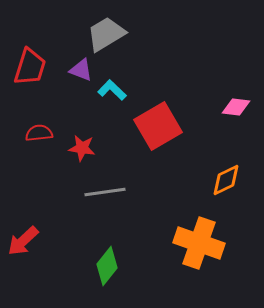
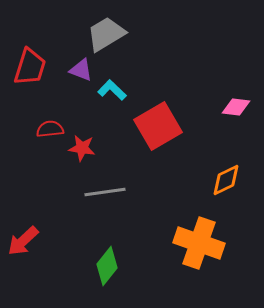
red semicircle: moved 11 px right, 4 px up
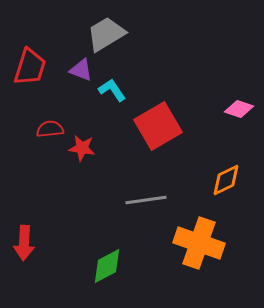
cyan L-shape: rotated 12 degrees clockwise
pink diamond: moved 3 px right, 2 px down; rotated 12 degrees clockwise
gray line: moved 41 px right, 8 px down
red arrow: moved 1 px right, 2 px down; rotated 44 degrees counterclockwise
green diamond: rotated 24 degrees clockwise
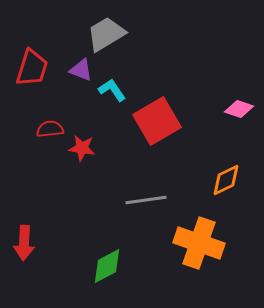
red trapezoid: moved 2 px right, 1 px down
red square: moved 1 px left, 5 px up
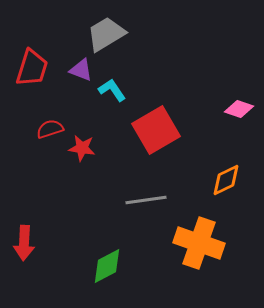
red square: moved 1 px left, 9 px down
red semicircle: rotated 12 degrees counterclockwise
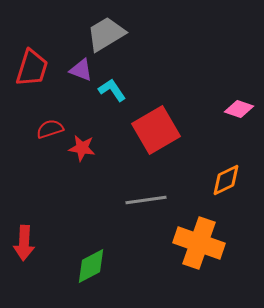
green diamond: moved 16 px left
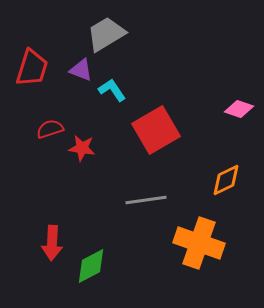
red arrow: moved 28 px right
